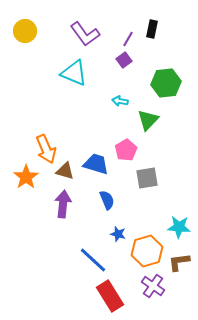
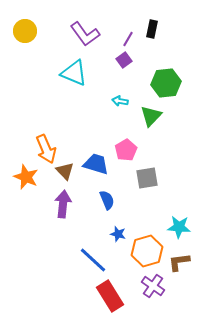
green triangle: moved 3 px right, 4 px up
brown triangle: rotated 30 degrees clockwise
orange star: rotated 15 degrees counterclockwise
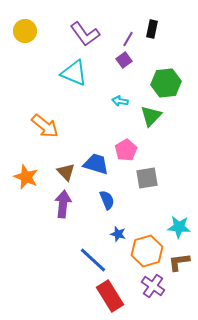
orange arrow: moved 1 px left, 23 px up; rotated 28 degrees counterclockwise
brown triangle: moved 1 px right, 1 px down
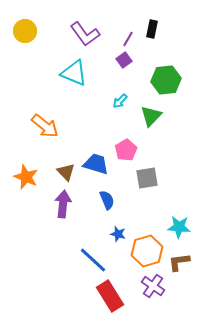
green hexagon: moved 3 px up
cyan arrow: rotated 56 degrees counterclockwise
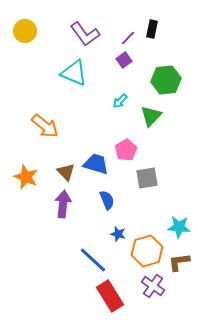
purple line: moved 1 px up; rotated 14 degrees clockwise
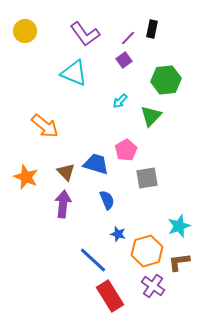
cyan star: moved 1 px up; rotated 25 degrees counterclockwise
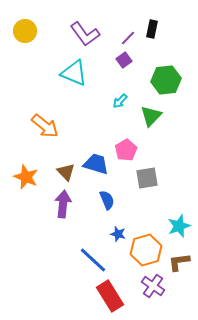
orange hexagon: moved 1 px left, 1 px up
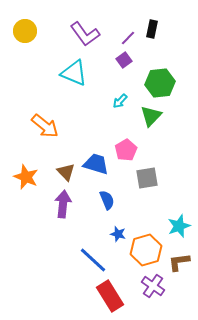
green hexagon: moved 6 px left, 3 px down
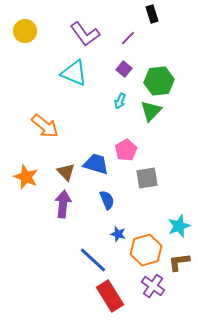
black rectangle: moved 15 px up; rotated 30 degrees counterclockwise
purple square: moved 9 px down; rotated 14 degrees counterclockwise
green hexagon: moved 1 px left, 2 px up
cyan arrow: rotated 21 degrees counterclockwise
green triangle: moved 5 px up
